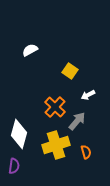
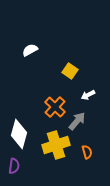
orange semicircle: moved 1 px right
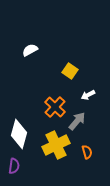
yellow cross: rotated 8 degrees counterclockwise
